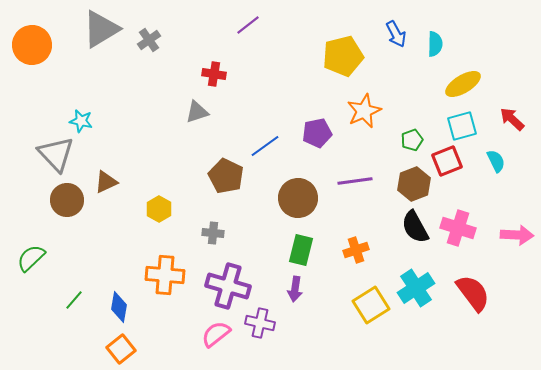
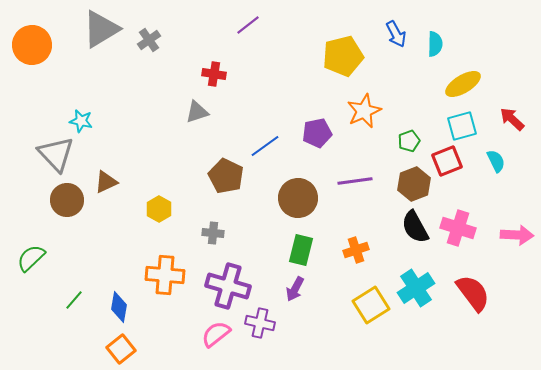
green pentagon at (412, 140): moved 3 px left, 1 px down
purple arrow at (295, 289): rotated 20 degrees clockwise
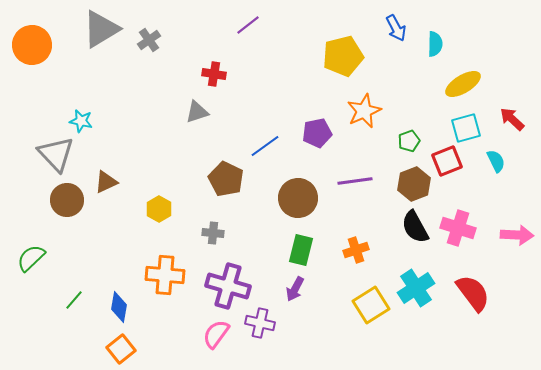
blue arrow at (396, 34): moved 6 px up
cyan square at (462, 126): moved 4 px right, 2 px down
brown pentagon at (226, 176): moved 3 px down
pink semicircle at (216, 334): rotated 16 degrees counterclockwise
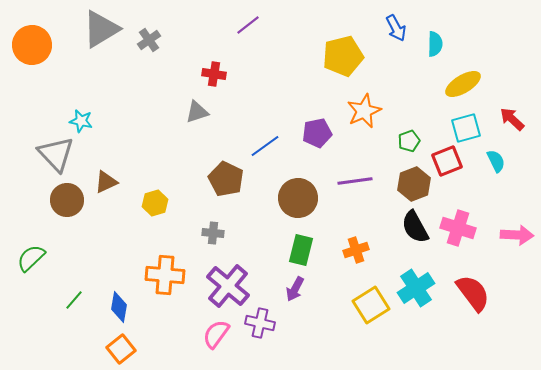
yellow hexagon at (159, 209): moved 4 px left, 6 px up; rotated 15 degrees clockwise
purple cross at (228, 286): rotated 24 degrees clockwise
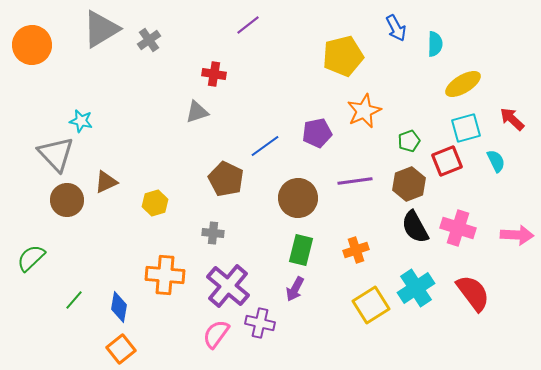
brown hexagon at (414, 184): moved 5 px left
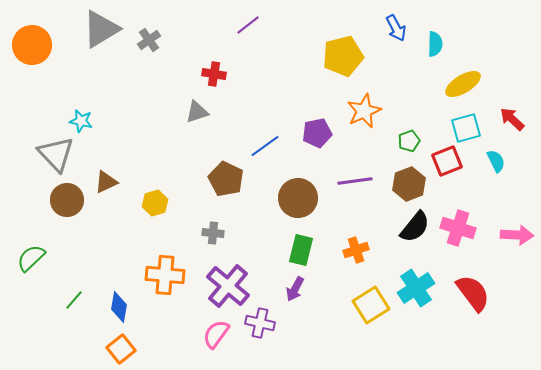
black semicircle at (415, 227): rotated 112 degrees counterclockwise
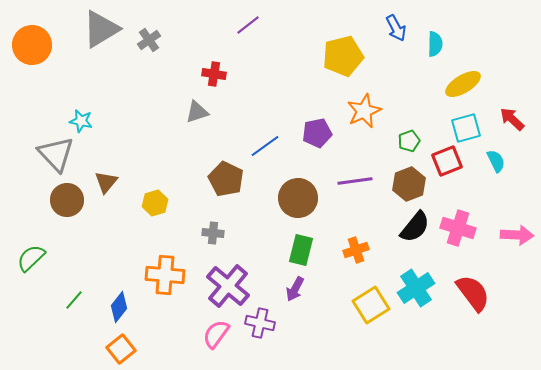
brown triangle at (106, 182): rotated 25 degrees counterclockwise
blue diamond at (119, 307): rotated 28 degrees clockwise
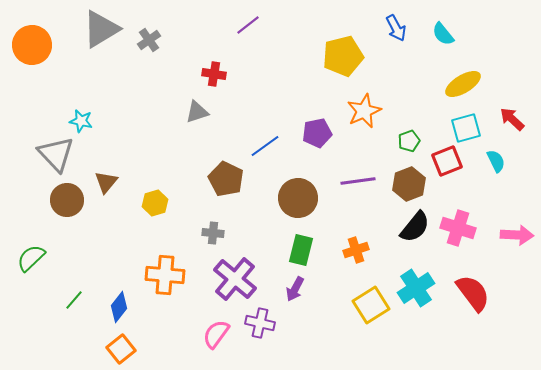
cyan semicircle at (435, 44): moved 8 px right, 10 px up; rotated 140 degrees clockwise
purple line at (355, 181): moved 3 px right
purple cross at (228, 286): moved 7 px right, 7 px up
